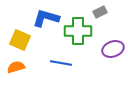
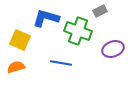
gray rectangle: moved 1 px up
green cross: rotated 20 degrees clockwise
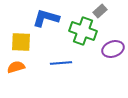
gray rectangle: rotated 16 degrees counterclockwise
green cross: moved 5 px right
yellow square: moved 1 px right, 2 px down; rotated 20 degrees counterclockwise
blue line: rotated 15 degrees counterclockwise
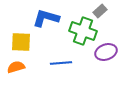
purple ellipse: moved 7 px left, 3 px down
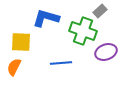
orange semicircle: moved 2 px left; rotated 48 degrees counterclockwise
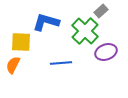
gray rectangle: moved 1 px right
blue L-shape: moved 4 px down
green cross: moved 2 px right; rotated 24 degrees clockwise
orange semicircle: moved 1 px left, 2 px up
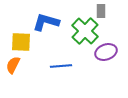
gray rectangle: rotated 48 degrees counterclockwise
blue line: moved 3 px down
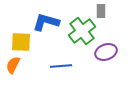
green cross: moved 3 px left; rotated 8 degrees clockwise
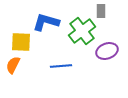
purple ellipse: moved 1 px right, 1 px up
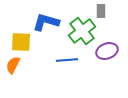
blue line: moved 6 px right, 6 px up
